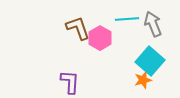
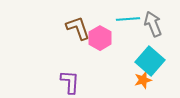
cyan line: moved 1 px right
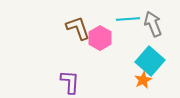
orange star: rotated 12 degrees counterclockwise
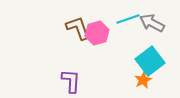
cyan line: rotated 15 degrees counterclockwise
gray arrow: moved 1 px left, 1 px up; rotated 40 degrees counterclockwise
pink hexagon: moved 3 px left, 5 px up; rotated 15 degrees clockwise
cyan square: rotated 12 degrees clockwise
purple L-shape: moved 1 px right, 1 px up
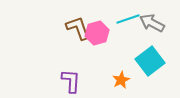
orange star: moved 22 px left
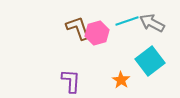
cyan line: moved 1 px left, 2 px down
orange star: rotated 12 degrees counterclockwise
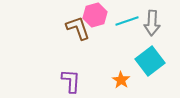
gray arrow: rotated 115 degrees counterclockwise
pink hexagon: moved 2 px left, 18 px up
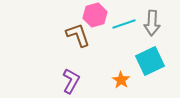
cyan line: moved 3 px left, 3 px down
brown L-shape: moved 7 px down
cyan square: rotated 12 degrees clockwise
purple L-shape: rotated 25 degrees clockwise
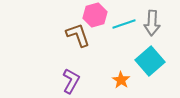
cyan square: rotated 16 degrees counterclockwise
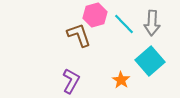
cyan line: rotated 65 degrees clockwise
brown L-shape: moved 1 px right
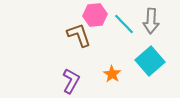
pink hexagon: rotated 10 degrees clockwise
gray arrow: moved 1 px left, 2 px up
orange star: moved 9 px left, 6 px up
